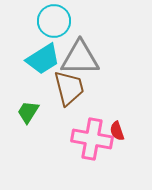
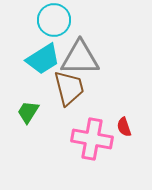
cyan circle: moved 1 px up
red semicircle: moved 7 px right, 4 px up
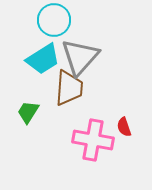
gray triangle: moved 1 px up; rotated 48 degrees counterclockwise
brown trapezoid: rotated 18 degrees clockwise
pink cross: moved 1 px right, 1 px down
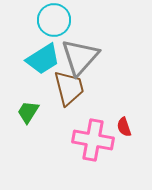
brown trapezoid: rotated 18 degrees counterclockwise
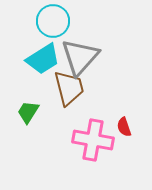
cyan circle: moved 1 px left, 1 px down
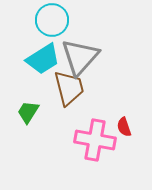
cyan circle: moved 1 px left, 1 px up
pink cross: moved 2 px right
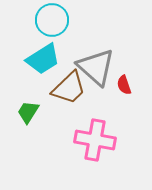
gray triangle: moved 16 px right, 10 px down; rotated 30 degrees counterclockwise
brown trapezoid: rotated 60 degrees clockwise
red semicircle: moved 42 px up
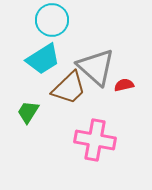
red semicircle: rotated 96 degrees clockwise
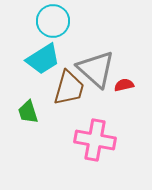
cyan circle: moved 1 px right, 1 px down
gray triangle: moved 2 px down
brown trapezoid: rotated 30 degrees counterclockwise
green trapezoid: rotated 50 degrees counterclockwise
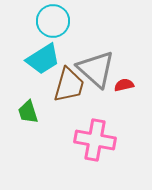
brown trapezoid: moved 3 px up
